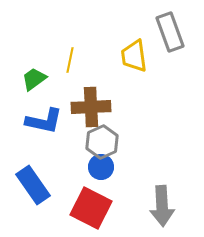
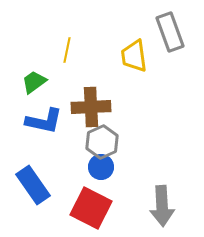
yellow line: moved 3 px left, 10 px up
green trapezoid: moved 3 px down
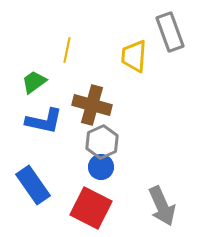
yellow trapezoid: rotated 12 degrees clockwise
brown cross: moved 1 px right, 2 px up; rotated 18 degrees clockwise
gray arrow: rotated 21 degrees counterclockwise
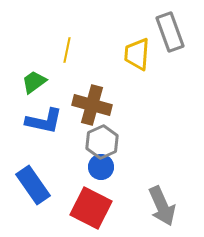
yellow trapezoid: moved 3 px right, 2 px up
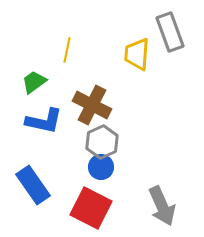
brown cross: rotated 12 degrees clockwise
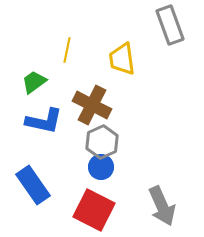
gray rectangle: moved 7 px up
yellow trapezoid: moved 15 px left, 5 px down; rotated 12 degrees counterclockwise
red square: moved 3 px right, 2 px down
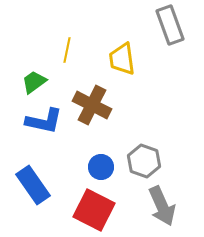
gray hexagon: moved 42 px right, 19 px down; rotated 16 degrees counterclockwise
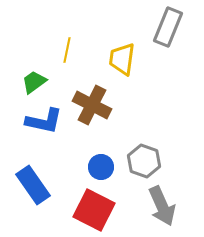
gray rectangle: moved 2 px left, 2 px down; rotated 42 degrees clockwise
yellow trapezoid: rotated 16 degrees clockwise
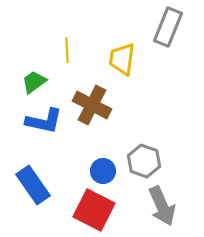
yellow line: rotated 15 degrees counterclockwise
blue circle: moved 2 px right, 4 px down
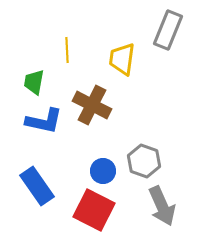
gray rectangle: moved 3 px down
green trapezoid: rotated 44 degrees counterclockwise
blue rectangle: moved 4 px right, 1 px down
